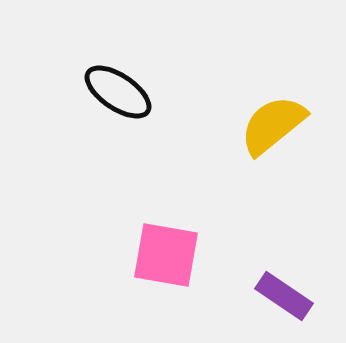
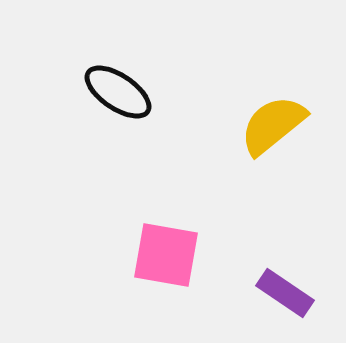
purple rectangle: moved 1 px right, 3 px up
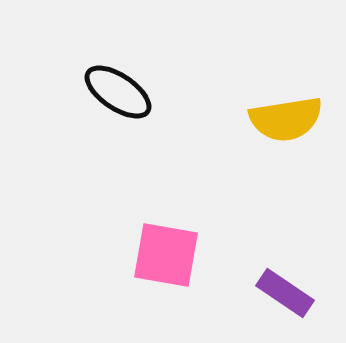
yellow semicircle: moved 13 px right, 6 px up; rotated 150 degrees counterclockwise
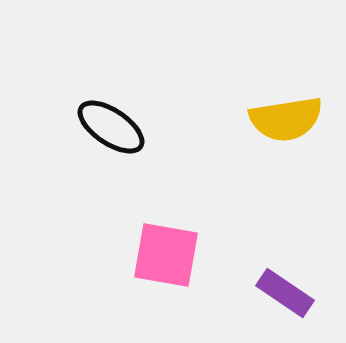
black ellipse: moved 7 px left, 35 px down
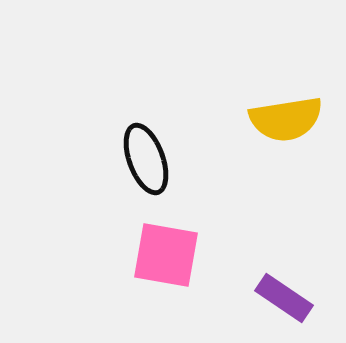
black ellipse: moved 35 px right, 32 px down; rotated 36 degrees clockwise
purple rectangle: moved 1 px left, 5 px down
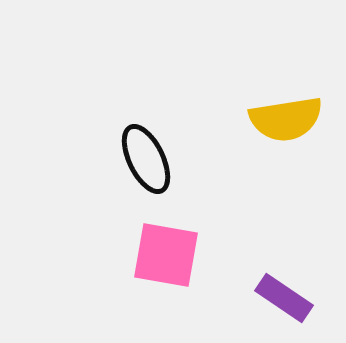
black ellipse: rotated 6 degrees counterclockwise
